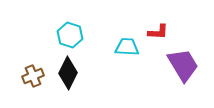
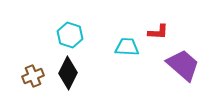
purple trapezoid: rotated 18 degrees counterclockwise
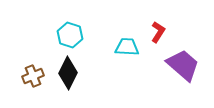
red L-shape: rotated 60 degrees counterclockwise
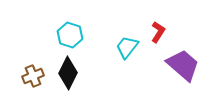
cyan trapezoid: rotated 55 degrees counterclockwise
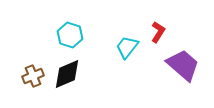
black diamond: moved 1 px left, 1 px down; rotated 40 degrees clockwise
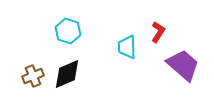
cyan hexagon: moved 2 px left, 4 px up
cyan trapezoid: rotated 40 degrees counterclockwise
